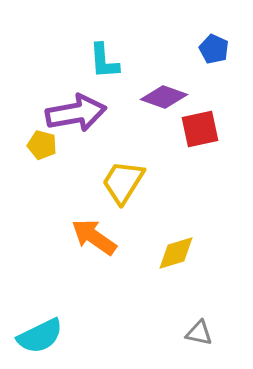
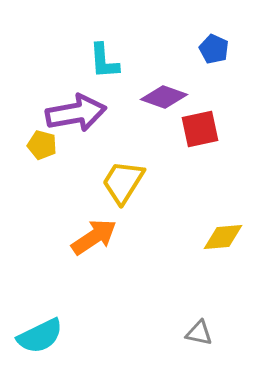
orange arrow: rotated 111 degrees clockwise
yellow diamond: moved 47 px right, 16 px up; rotated 12 degrees clockwise
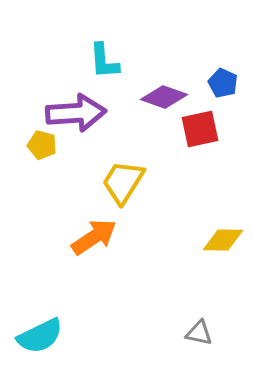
blue pentagon: moved 9 px right, 34 px down
purple arrow: rotated 6 degrees clockwise
yellow diamond: moved 3 px down; rotated 6 degrees clockwise
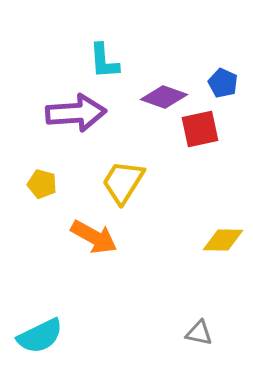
yellow pentagon: moved 39 px down
orange arrow: rotated 63 degrees clockwise
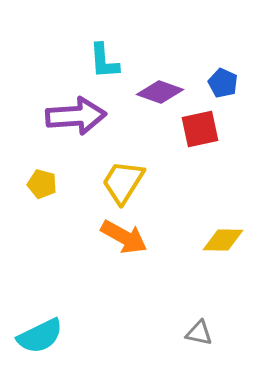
purple diamond: moved 4 px left, 5 px up
purple arrow: moved 3 px down
orange arrow: moved 30 px right
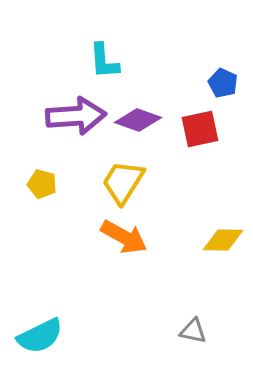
purple diamond: moved 22 px left, 28 px down
gray triangle: moved 6 px left, 2 px up
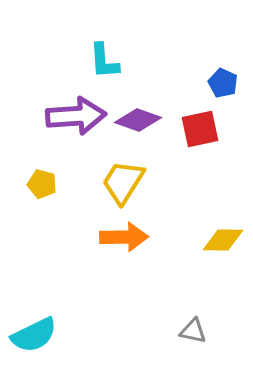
orange arrow: rotated 30 degrees counterclockwise
cyan semicircle: moved 6 px left, 1 px up
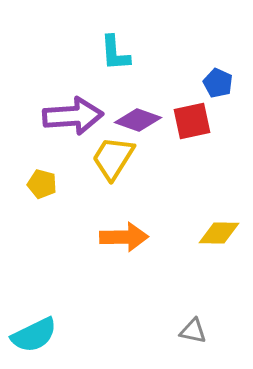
cyan L-shape: moved 11 px right, 8 px up
blue pentagon: moved 5 px left
purple arrow: moved 3 px left
red square: moved 8 px left, 8 px up
yellow trapezoid: moved 10 px left, 24 px up
yellow diamond: moved 4 px left, 7 px up
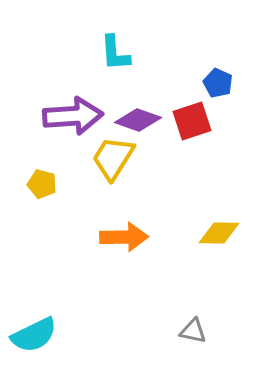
red square: rotated 6 degrees counterclockwise
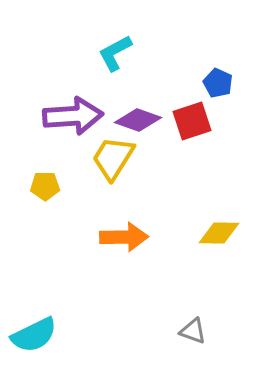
cyan L-shape: rotated 66 degrees clockwise
yellow pentagon: moved 3 px right, 2 px down; rotated 16 degrees counterclockwise
gray triangle: rotated 8 degrees clockwise
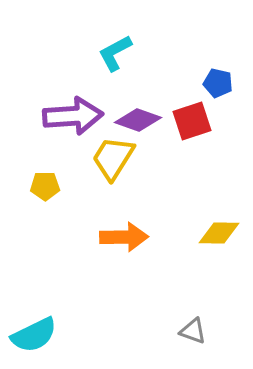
blue pentagon: rotated 12 degrees counterclockwise
